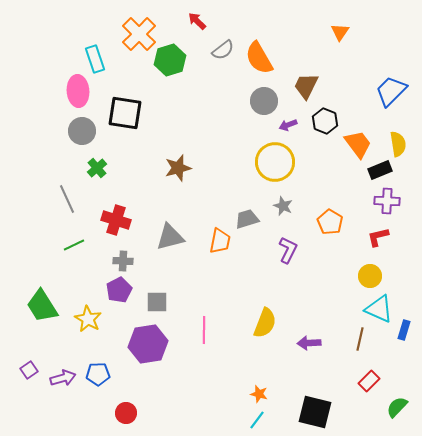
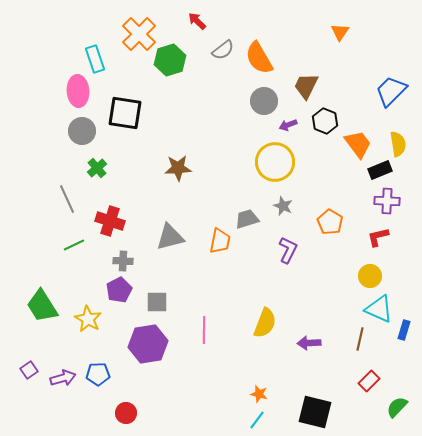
brown star at (178, 168): rotated 12 degrees clockwise
red cross at (116, 220): moved 6 px left, 1 px down
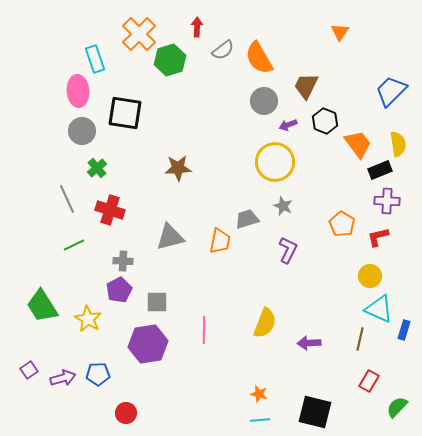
red arrow at (197, 21): moved 6 px down; rotated 48 degrees clockwise
red cross at (110, 221): moved 11 px up
orange pentagon at (330, 222): moved 12 px right, 2 px down
red rectangle at (369, 381): rotated 15 degrees counterclockwise
cyan line at (257, 420): moved 3 px right; rotated 48 degrees clockwise
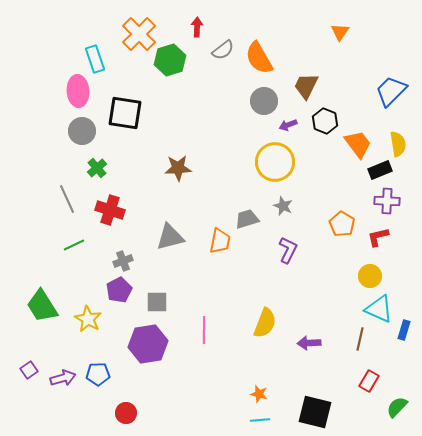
gray cross at (123, 261): rotated 24 degrees counterclockwise
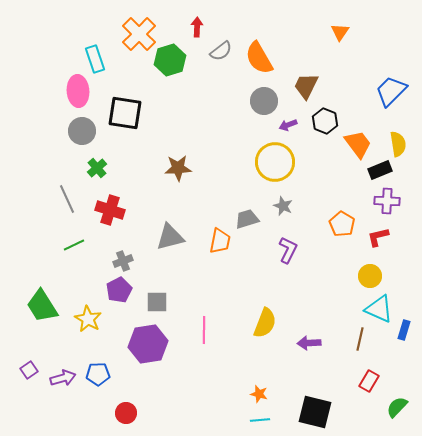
gray semicircle at (223, 50): moved 2 px left, 1 px down
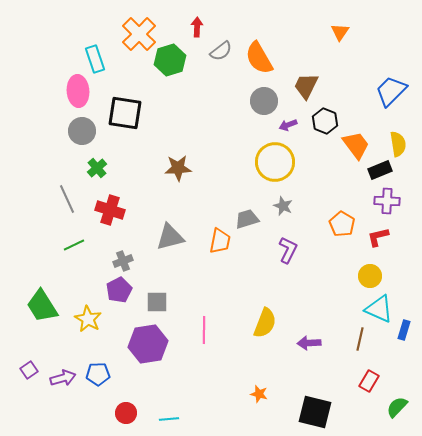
orange trapezoid at (358, 144): moved 2 px left, 1 px down
cyan line at (260, 420): moved 91 px left, 1 px up
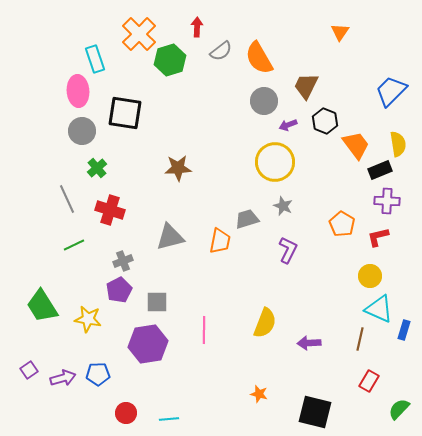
yellow star at (88, 319): rotated 20 degrees counterclockwise
green semicircle at (397, 407): moved 2 px right, 2 px down
